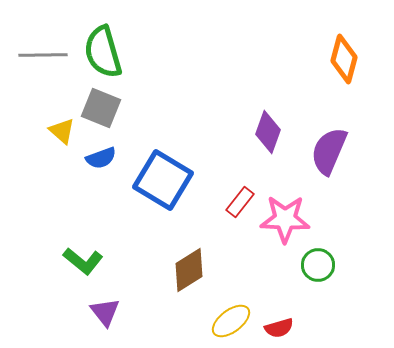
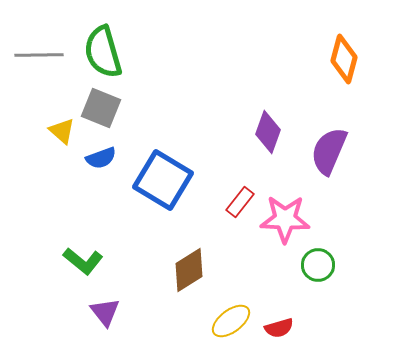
gray line: moved 4 px left
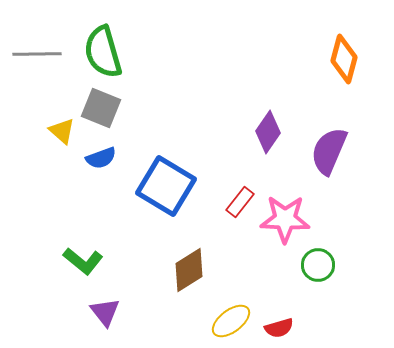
gray line: moved 2 px left, 1 px up
purple diamond: rotated 15 degrees clockwise
blue square: moved 3 px right, 6 px down
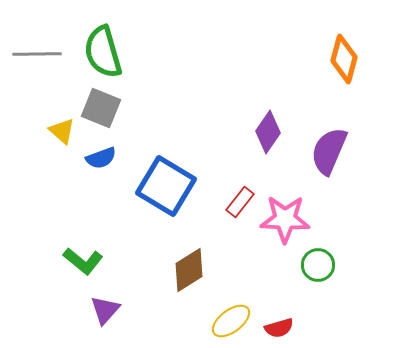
purple triangle: moved 2 px up; rotated 20 degrees clockwise
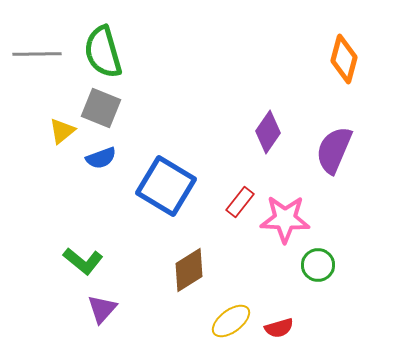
yellow triangle: rotated 40 degrees clockwise
purple semicircle: moved 5 px right, 1 px up
purple triangle: moved 3 px left, 1 px up
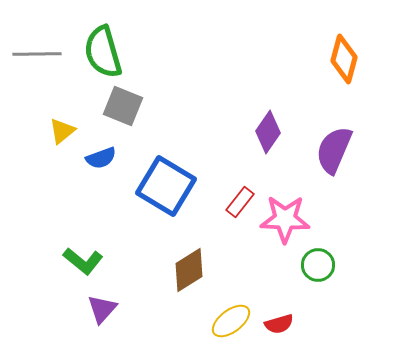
gray square: moved 22 px right, 2 px up
red semicircle: moved 4 px up
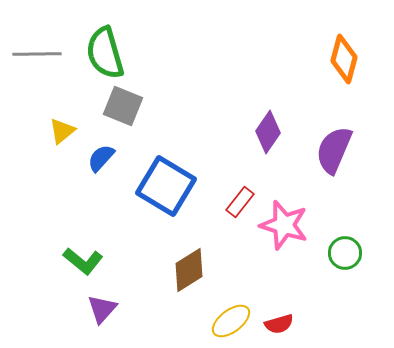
green semicircle: moved 2 px right, 1 px down
blue semicircle: rotated 152 degrees clockwise
pink star: moved 1 px left, 6 px down; rotated 15 degrees clockwise
green circle: moved 27 px right, 12 px up
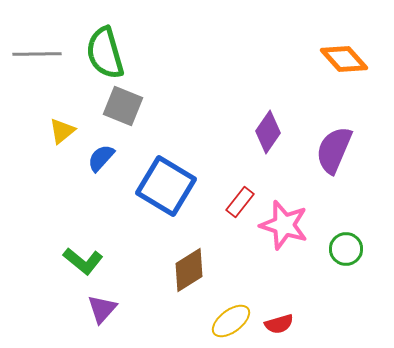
orange diamond: rotated 57 degrees counterclockwise
green circle: moved 1 px right, 4 px up
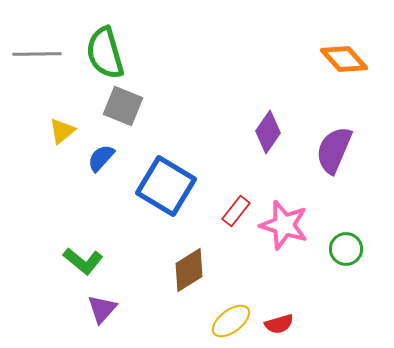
red rectangle: moved 4 px left, 9 px down
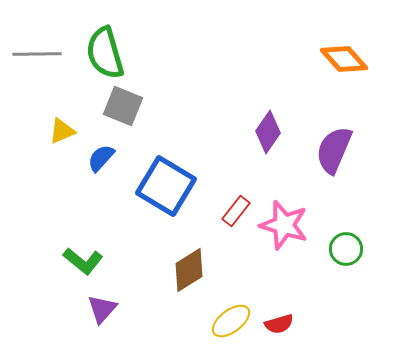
yellow triangle: rotated 16 degrees clockwise
